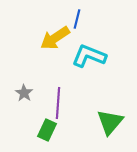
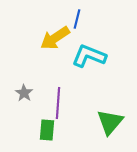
green rectangle: rotated 20 degrees counterclockwise
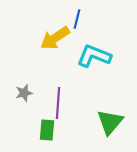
cyan L-shape: moved 5 px right
gray star: rotated 24 degrees clockwise
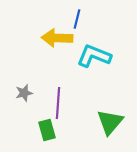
yellow arrow: moved 2 px right; rotated 36 degrees clockwise
green rectangle: rotated 20 degrees counterclockwise
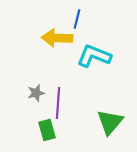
gray star: moved 12 px right
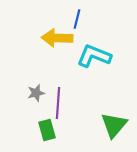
green triangle: moved 4 px right, 3 px down
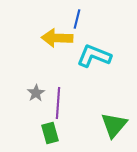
gray star: rotated 18 degrees counterclockwise
green rectangle: moved 3 px right, 3 px down
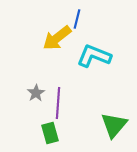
yellow arrow: rotated 40 degrees counterclockwise
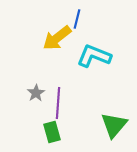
green rectangle: moved 2 px right, 1 px up
